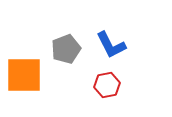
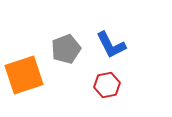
orange square: rotated 18 degrees counterclockwise
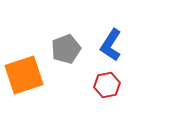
blue L-shape: rotated 60 degrees clockwise
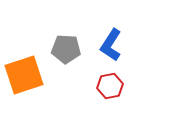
gray pentagon: rotated 24 degrees clockwise
red hexagon: moved 3 px right, 1 px down
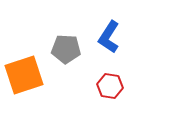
blue L-shape: moved 2 px left, 8 px up
red hexagon: rotated 20 degrees clockwise
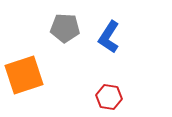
gray pentagon: moved 1 px left, 21 px up
red hexagon: moved 1 px left, 11 px down
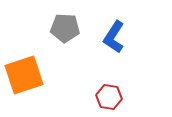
blue L-shape: moved 5 px right
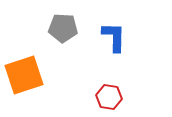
gray pentagon: moved 2 px left
blue L-shape: rotated 148 degrees clockwise
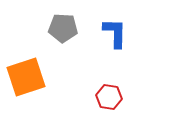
blue L-shape: moved 1 px right, 4 px up
orange square: moved 2 px right, 2 px down
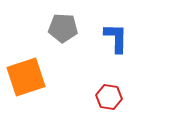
blue L-shape: moved 1 px right, 5 px down
